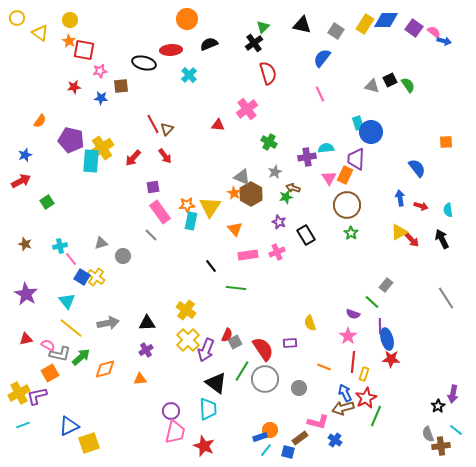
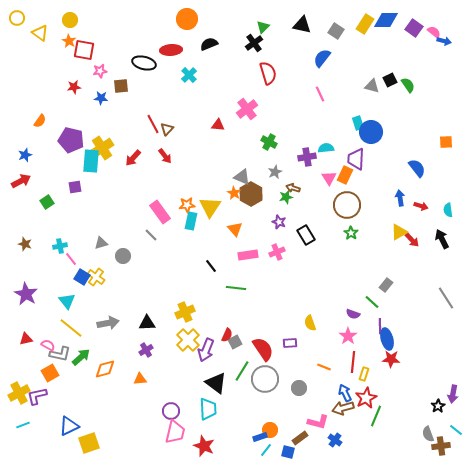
purple square at (153, 187): moved 78 px left
yellow cross at (186, 310): moved 1 px left, 2 px down; rotated 30 degrees clockwise
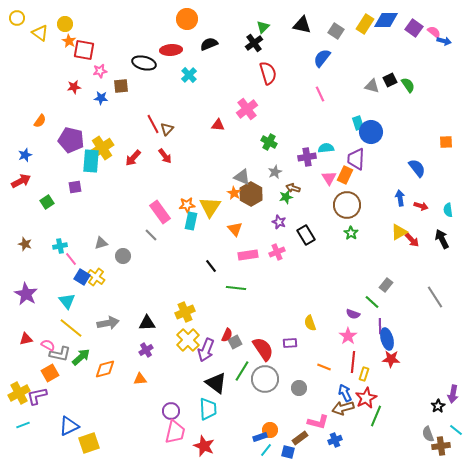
yellow circle at (70, 20): moved 5 px left, 4 px down
gray line at (446, 298): moved 11 px left, 1 px up
blue cross at (335, 440): rotated 32 degrees clockwise
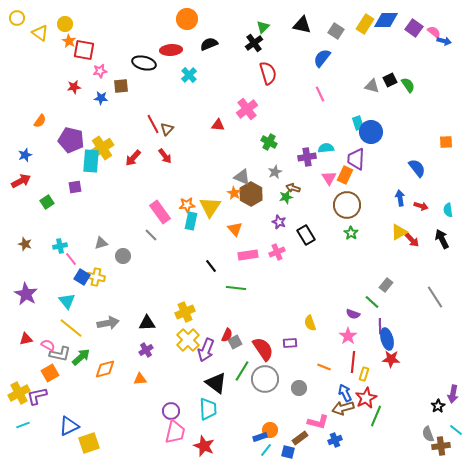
yellow cross at (96, 277): rotated 24 degrees counterclockwise
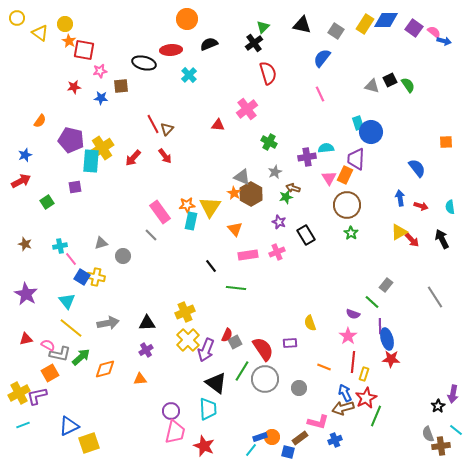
cyan semicircle at (448, 210): moved 2 px right, 3 px up
orange circle at (270, 430): moved 2 px right, 7 px down
cyan line at (266, 450): moved 15 px left
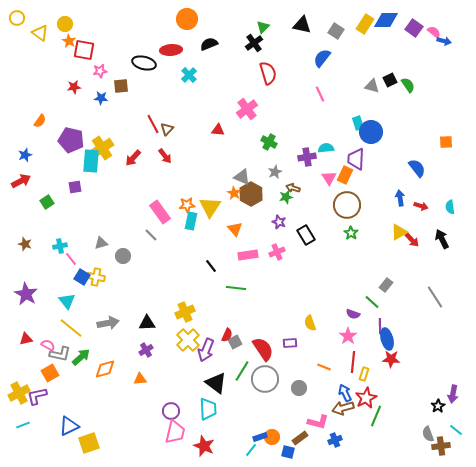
red triangle at (218, 125): moved 5 px down
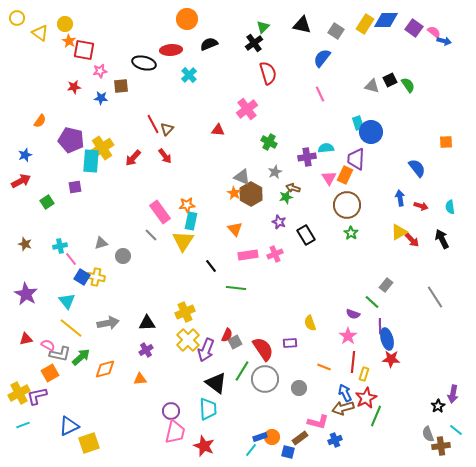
yellow triangle at (210, 207): moved 27 px left, 34 px down
pink cross at (277, 252): moved 2 px left, 2 px down
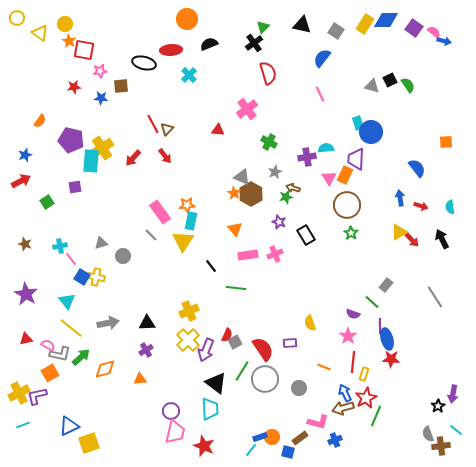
yellow cross at (185, 312): moved 4 px right, 1 px up
cyan trapezoid at (208, 409): moved 2 px right
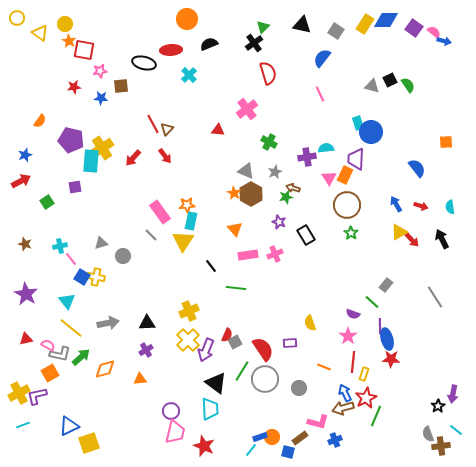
gray triangle at (242, 177): moved 4 px right, 6 px up
blue arrow at (400, 198): moved 4 px left, 6 px down; rotated 21 degrees counterclockwise
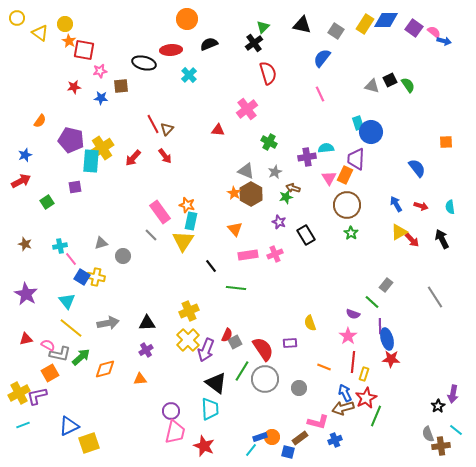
orange star at (187, 205): rotated 21 degrees clockwise
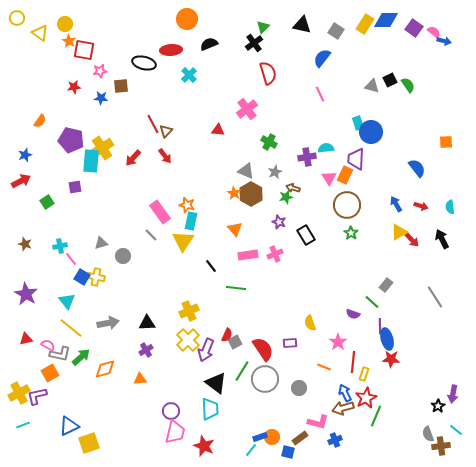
brown triangle at (167, 129): moved 1 px left, 2 px down
pink star at (348, 336): moved 10 px left, 6 px down
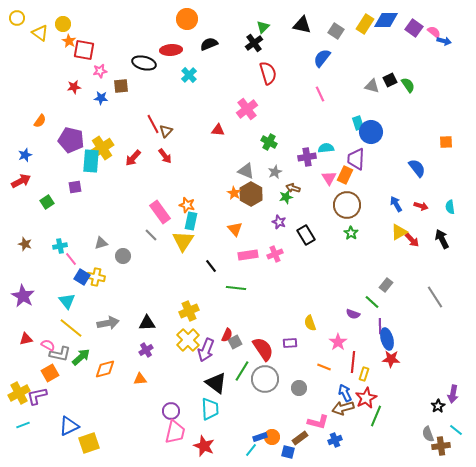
yellow circle at (65, 24): moved 2 px left
purple star at (26, 294): moved 3 px left, 2 px down
